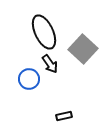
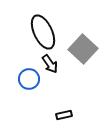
black ellipse: moved 1 px left
black rectangle: moved 1 px up
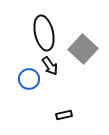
black ellipse: moved 1 px right, 1 px down; rotated 12 degrees clockwise
black arrow: moved 2 px down
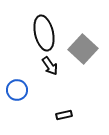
blue circle: moved 12 px left, 11 px down
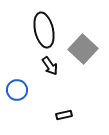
black ellipse: moved 3 px up
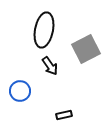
black ellipse: rotated 24 degrees clockwise
gray square: moved 3 px right; rotated 20 degrees clockwise
blue circle: moved 3 px right, 1 px down
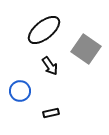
black ellipse: rotated 40 degrees clockwise
gray square: rotated 28 degrees counterclockwise
black rectangle: moved 13 px left, 2 px up
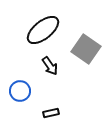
black ellipse: moved 1 px left
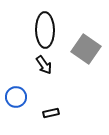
black ellipse: moved 2 px right; rotated 52 degrees counterclockwise
black arrow: moved 6 px left, 1 px up
blue circle: moved 4 px left, 6 px down
